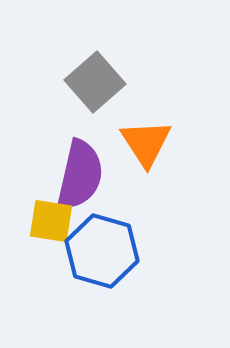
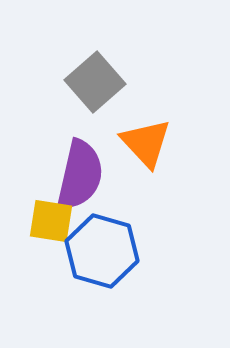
orange triangle: rotated 10 degrees counterclockwise
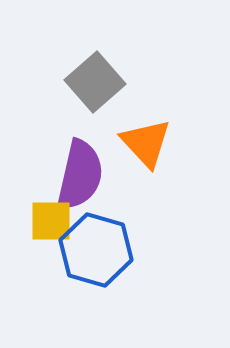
yellow square: rotated 9 degrees counterclockwise
blue hexagon: moved 6 px left, 1 px up
